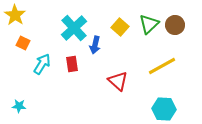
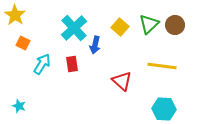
yellow line: rotated 36 degrees clockwise
red triangle: moved 4 px right
cyan star: rotated 16 degrees clockwise
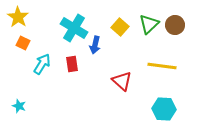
yellow star: moved 3 px right, 2 px down
cyan cross: rotated 16 degrees counterclockwise
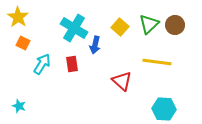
yellow line: moved 5 px left, 4 px up
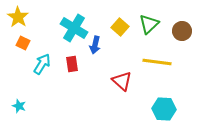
brown circle: moved 7 px right, 6 px down
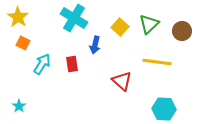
cyan cross: moved 10 px up
cyan star: rotated 16 degrees clockwise
